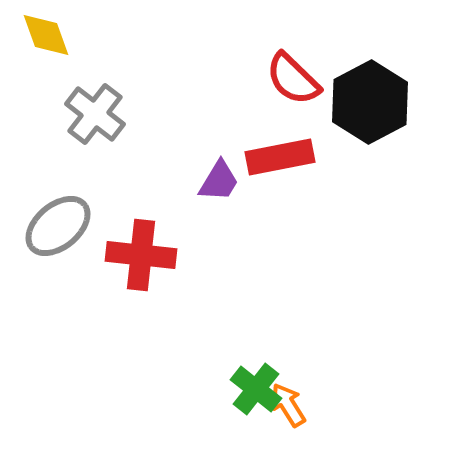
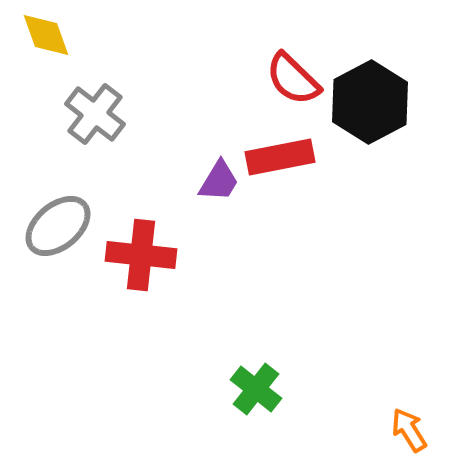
orange arrow: moved 121 px right, 25 px down
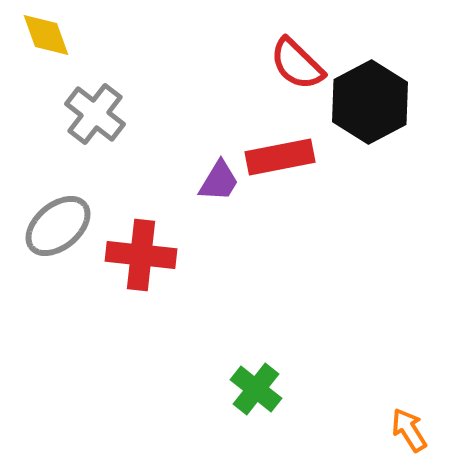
red semicircle: moved 4 px right, 15 px up
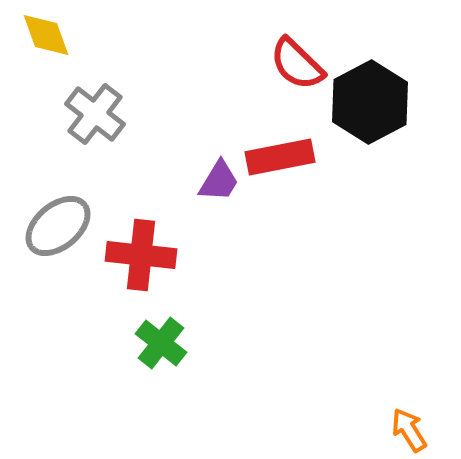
green cross: moved 95 px left, 46 px up
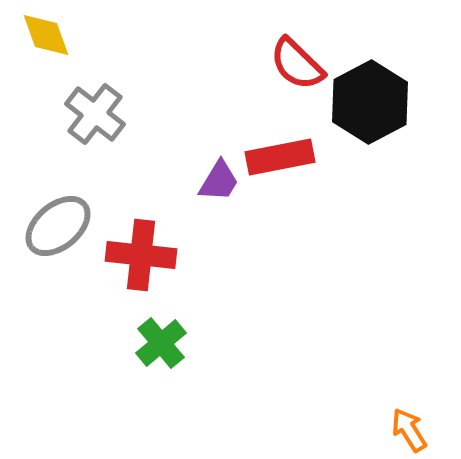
green cross: rotated 12 degrees clockwise
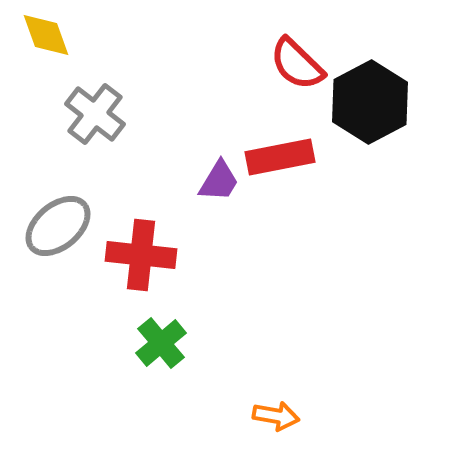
orange arrow: moved 133 px left, 14 px up; rotated 132 degrees clockwise
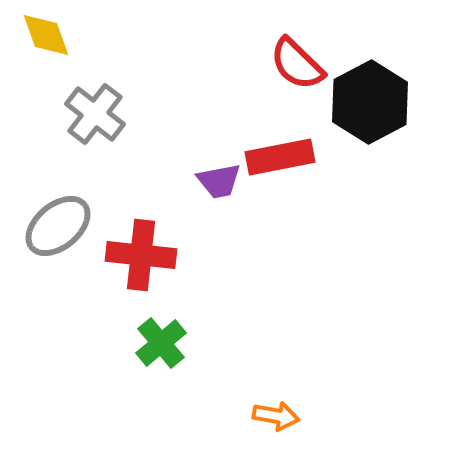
purple trapezoid: rotated 48 degrees clockwise
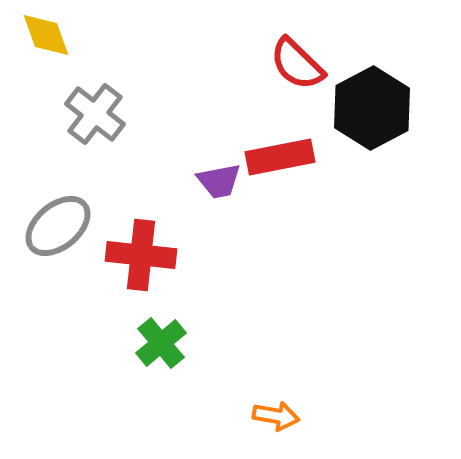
black hexagon: moved 2 px right, 6 px down
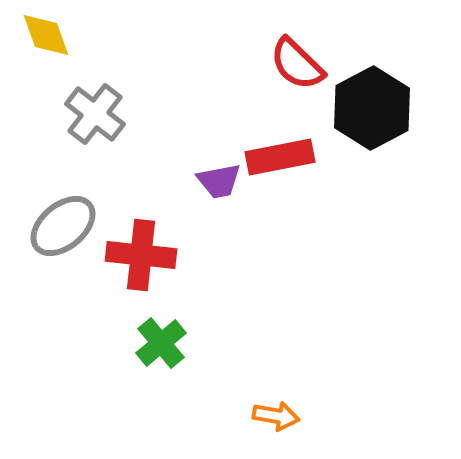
gray ellipse: moved 5 px right
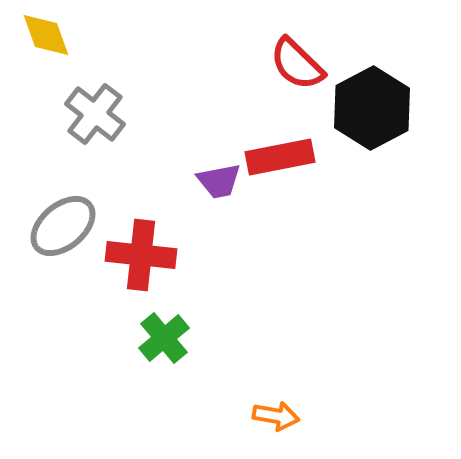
green cross: moved 3 px right, 5 px up
